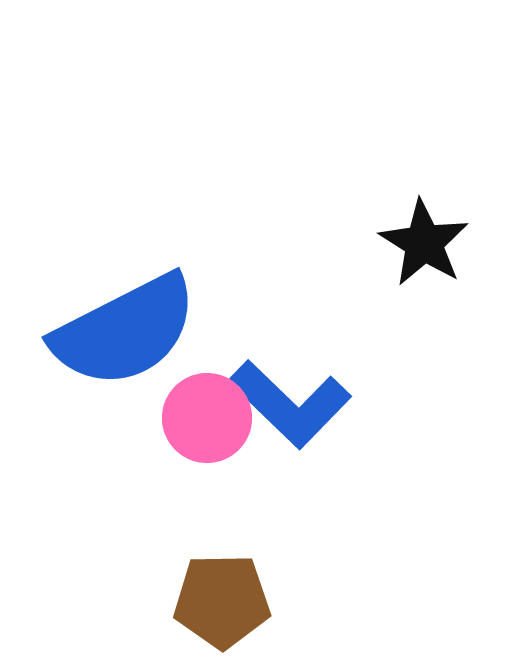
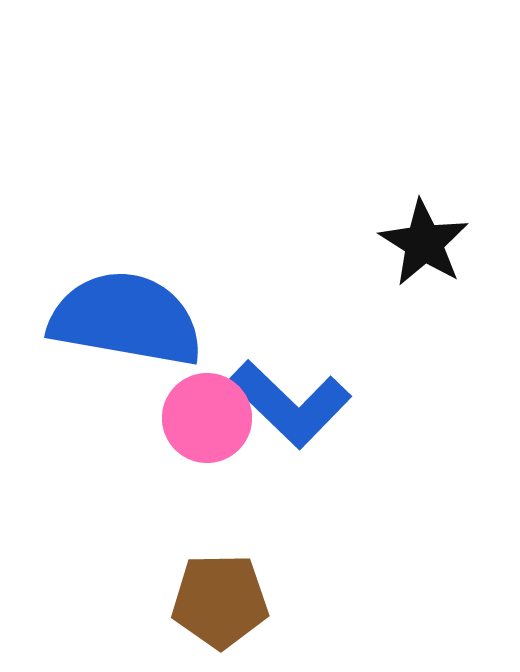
blue semicircle: moved 1 px right, 12 px up; rotated 143 degrees counterclockwise
brown pentagon: moved 2 px left
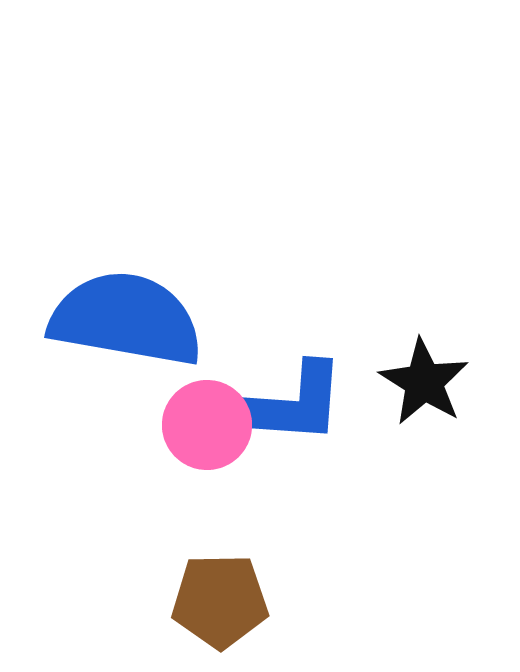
black star: moved 139 px down
blue L-shape: rotated 40 degrees counterclockwise
pink circle: moved 7 px down
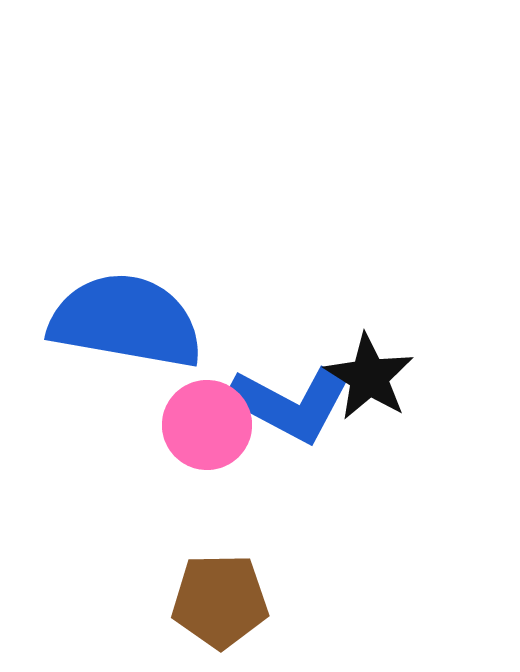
blue semicircle: moved 2 px down
black star: moved 55 px left, 5 px up
blue L-shape: rotated 24 degrees clockwise
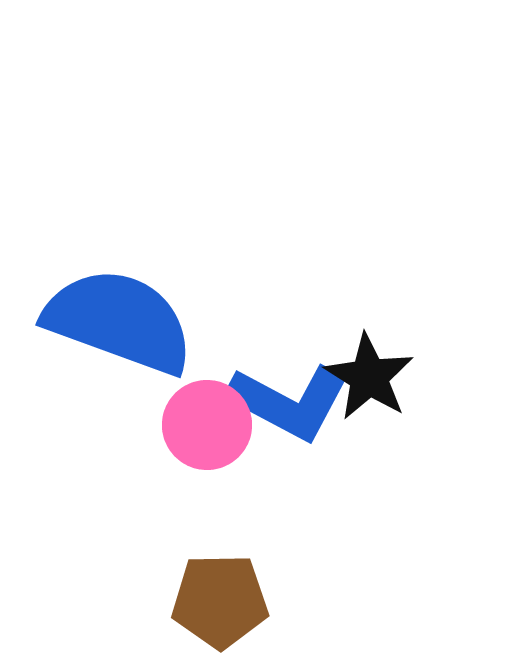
blue semicircle: moved 7 px left; rotated 10 degrees clockwise
blue L-shape: moved 1 px left, 2 px up
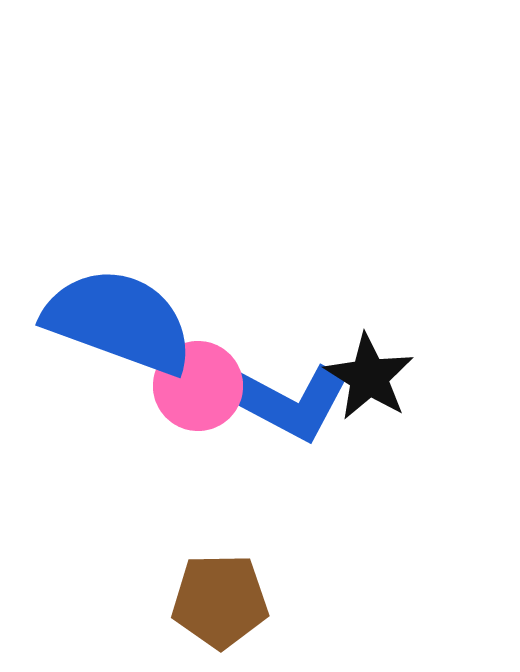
pink circle: moved 9 px left, 39 px up
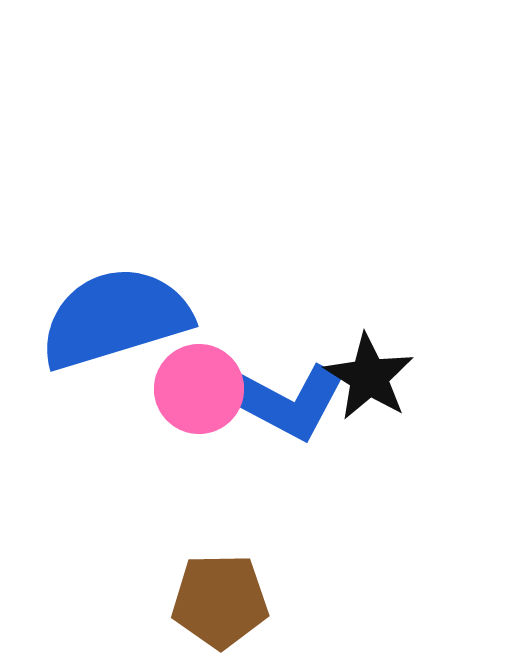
blue semicircle: moved 4 px left, 3 px up; rotated 37 degrees counterclockwise
pink circle: moved 1 px right, 3 px down
blue L-shape: moved 4 px left, 1 px up
